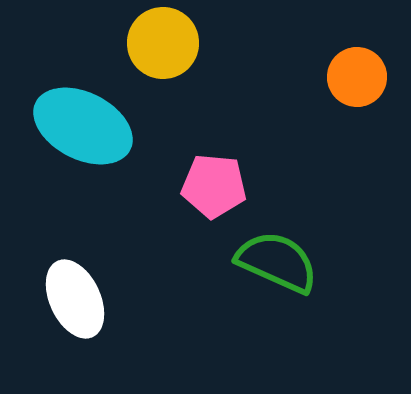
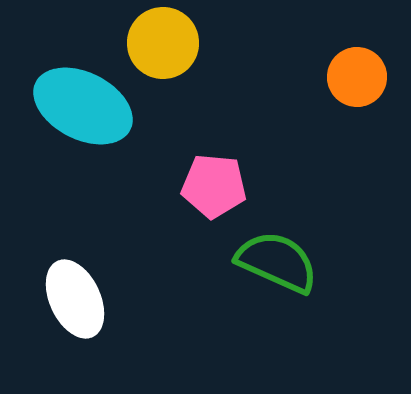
cyan ellipse: moved 20 px up
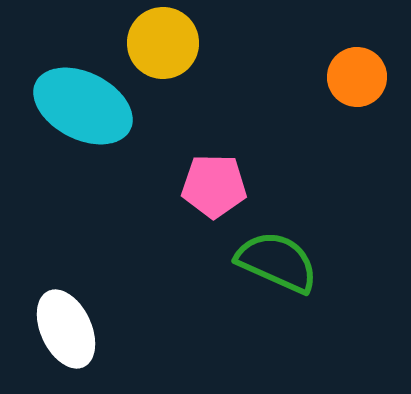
pink pentagon: rotated 4 degrees counterclockwise
white ellipse: moved 9 px left, 30 px down
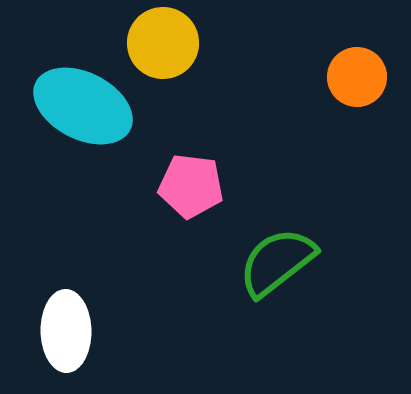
pink pentagon: moved 23 px left; rotated 6 degrees clockwise
green semicircle: rotated 62 degrees counterclockwise
white ellipse: moved 2 px down; rotated 24 degrees clockwise
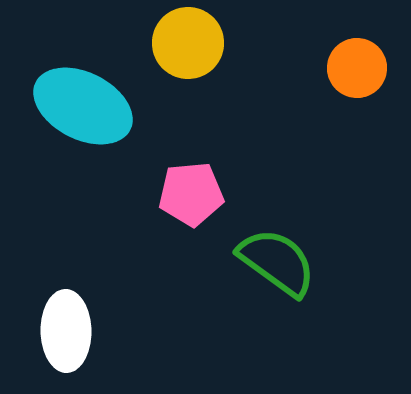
yellow circle: moved 25 px right
orange circle: moved 9 px up
pink pentagon: moved 8 px down; rotated 12 degrees counterclockwise
green semicircle: rotated 74 degrees clockwise
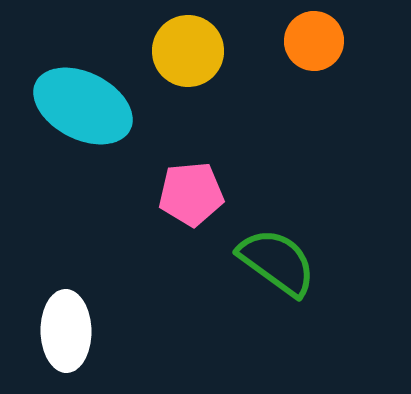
yellow circle: moved 8 px down
orange circle: moved 43 px left, 27 px up
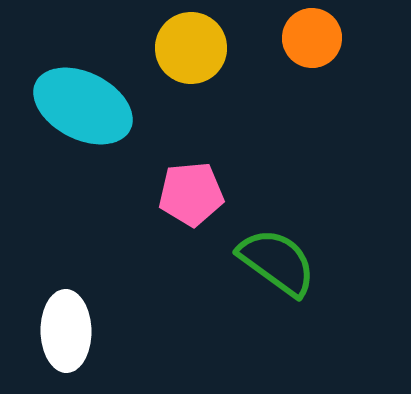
orange circle: moved 2 px left, 3 px up
yellow circle: moved 3 px right, 3 px up
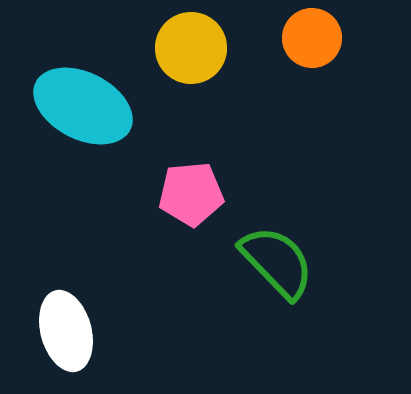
green semicircle: rotated 10 degrees clockwise
white ellipse: rotated 14 degrees counterclockwise
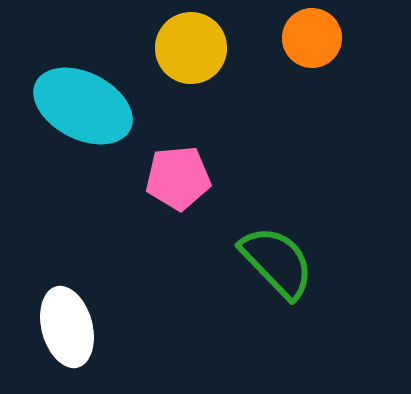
pink pentagon: moved 13 px left, 16 px up
white ellipse: moved 1 px right, 4 px up
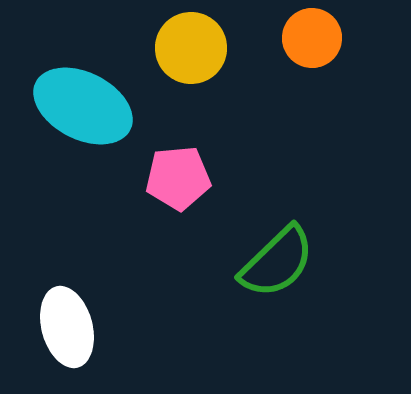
green semicircle: rotated 90 degrees clockwise
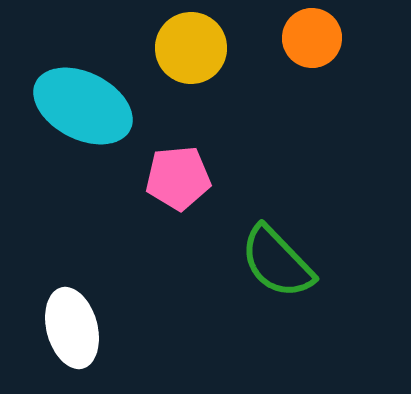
green semicircle: rotated 90 degrees clockwise
white ellipse: moved 5 px right, 1 px down
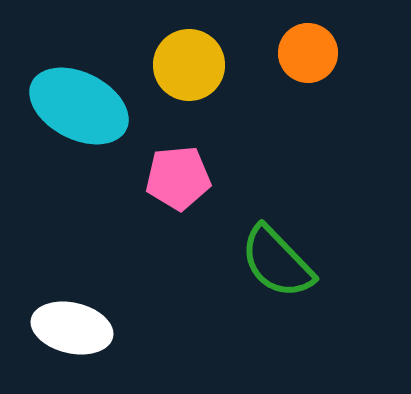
orange circle: moved 4 px left, 15 px down
yellow circle: moved 2 px left, 17 px down
cyan ellipse: moved 4 px left
white ellipse: rotated 62 degrees counterclockwise
